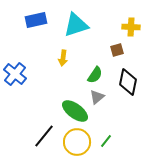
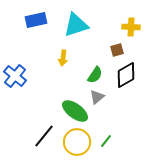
blue cross: moved 2 px down
black diamond: moved 2 px left, 7 px up; rotated 48 degrees clockwise
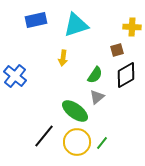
yellow cross: moved 1 px right
green line: moved 4 px left, 2 px down
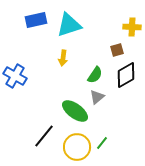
cyan triangle: moved 7 px left
blue cross: rotated 10 degrees counterclockwise
yellow circle: moved 5 px down
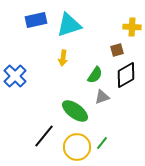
blue cross: rotated 15 degrees clockwise
gray triangle: moved 5 px right; rotated 21 degrees clockwise
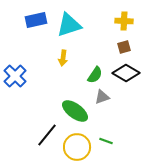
yellow cross: moved 8 px left, 6 px up
brown square: moved 7 px right, 3 px up
black diamond: moved 2 px up; rotated 60 degrees clockwise
black line: moved 3 px right, 1 px up
green line: moved 4 px right, 2 px up; rotated 72 degrees clockwise
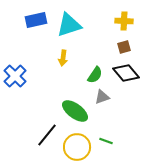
black diamond: rotated 20 degrees clockwise
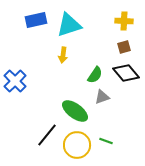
yellow arrow: moved 3 px up
blue cross: moved 5 px down
yellow circle: moved 2 px up
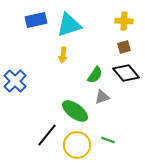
green line: moved 2 px right, 1 px up
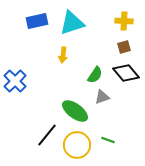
blue rectangle: moved 1 px right, 1 px down
cyan triangle: moved 3 px right, 2 px up
